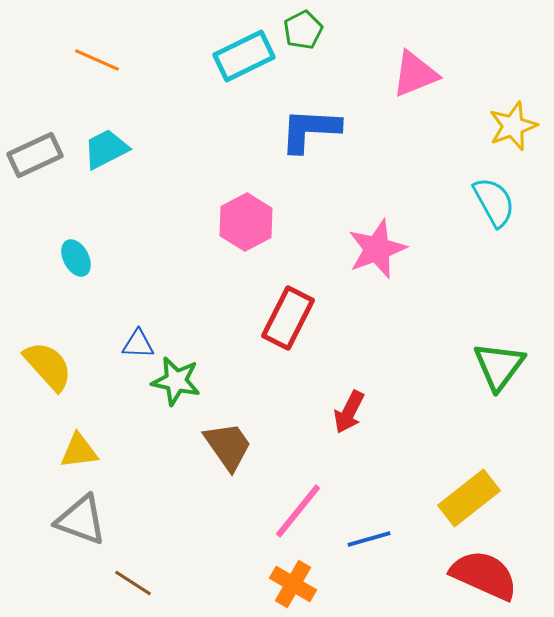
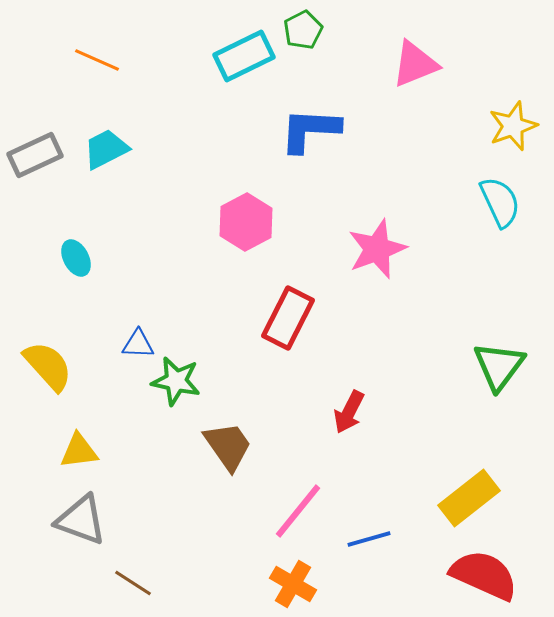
pink triangle: moved 10 px up
cyan semicircle: moved 6 px right; rotated 4 degrees clockwise
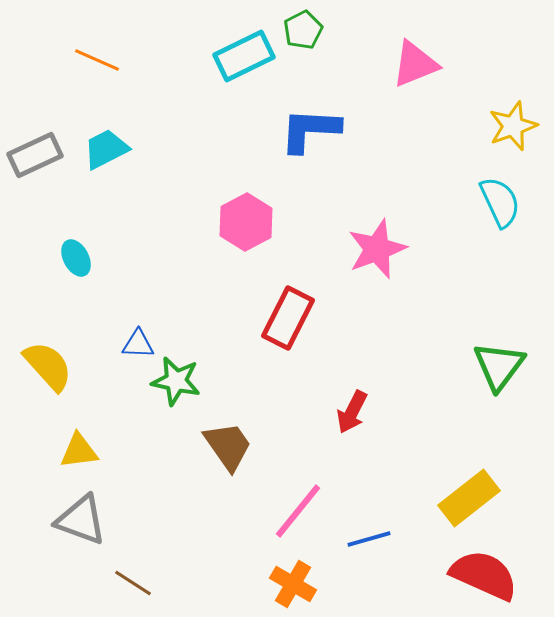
red arrow: moved 3 px right
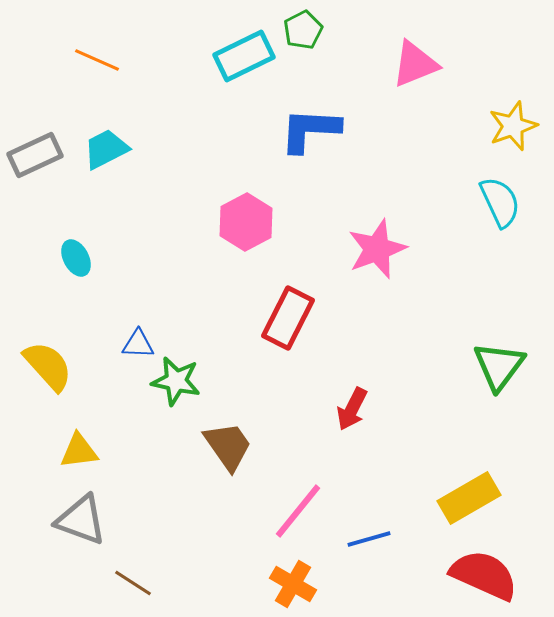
red arrow: moved 3 px up
yellow rectangle: rotated 8 degrees clockwise
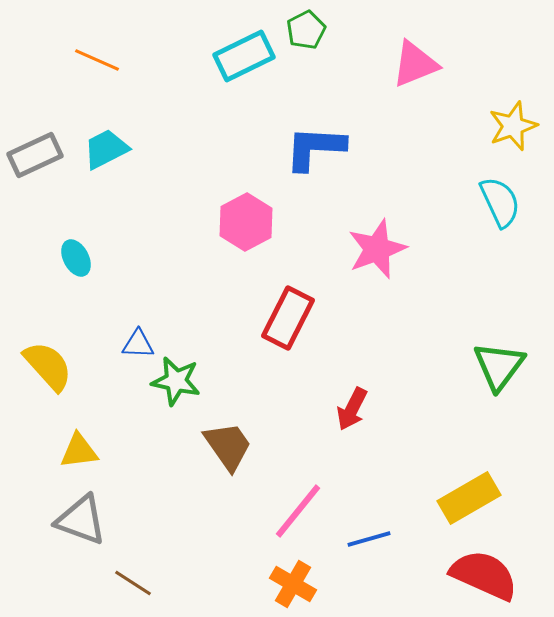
green pentagon: moved 3 px right
blue L-shape: moved 5 px right, 18 px down
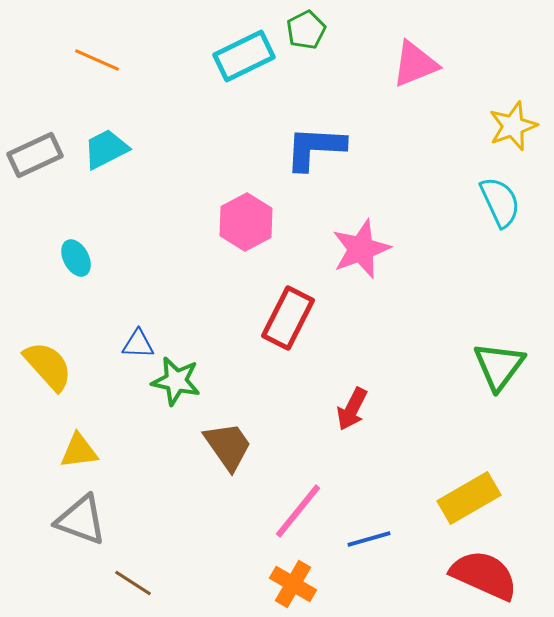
pink star: moved 16 px left
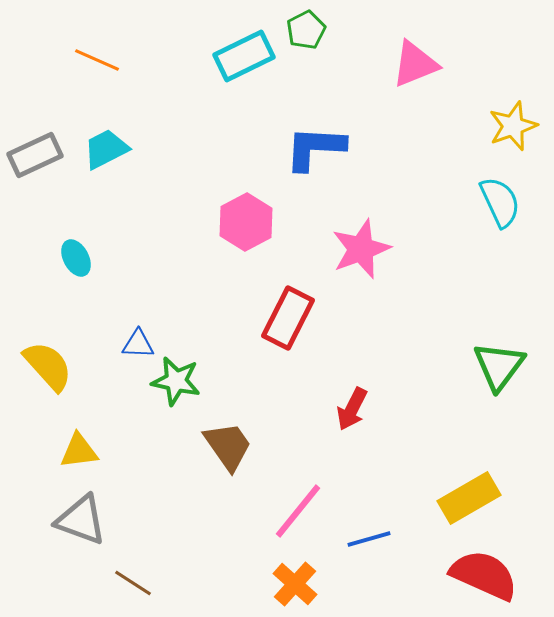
orange cross: moved 2 px right; rotated 12 degrees clockwise
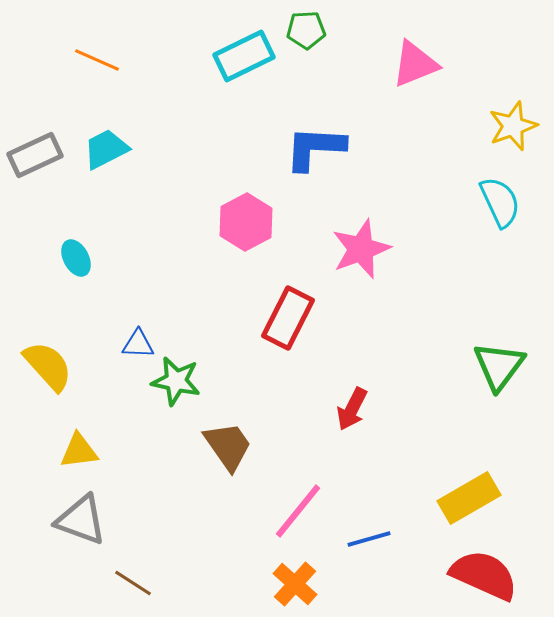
green pentagon: rotated 24 degrees clockwise
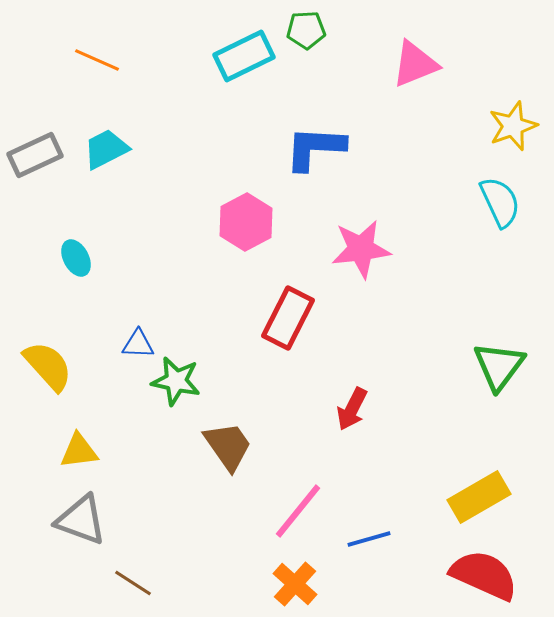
pink star: rotated 14 degrees clockwise
yellow rectangle: moved 10 px right, 1 px up
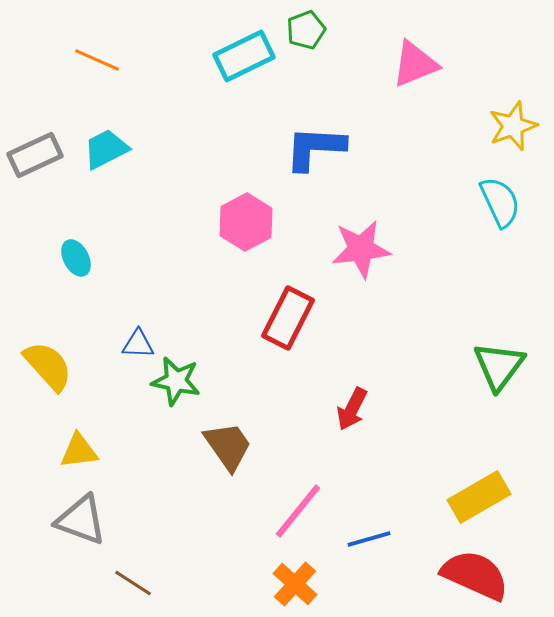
green pentagon: rotated 18 degrees counterclockwise
red semicircle: moved 9 px left
